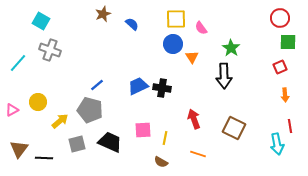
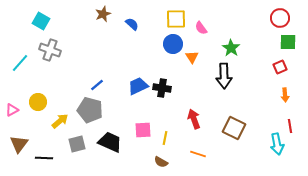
cyan line: moved 2 px right
brown triangle: moved 5 px up
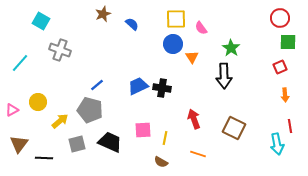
gray cross: moved 10 px right
